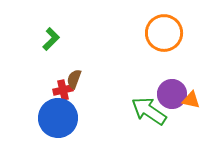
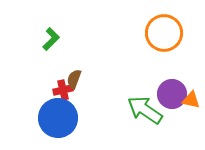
green arrow: moved 4 px left, 1 px up
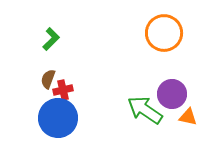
brown semicircle: moved 26 px left
orange triangle: moved 3 px left, 17 px down
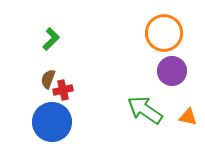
purple circle: moved 23 px up
blue circle: moved 6 px left, 4 px down
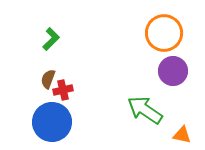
purple circle: moved 1 px right
orange triangle: moved 6 px left, 18 px down
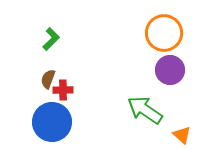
purple circle: moved 3 px left, 1 px up
red cross: rotated 12 degrees clockwise
orange triangle: rotated 30 degrees clockwise
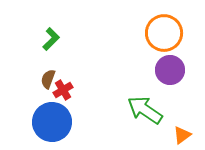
red cross: rotated 30 degrees counterclockwise
orange triangle: rotated 42 degrees clockwise
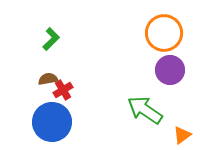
brown semicircle: rotated 60 degrees clockwise
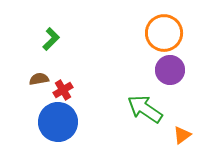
brown semicircle: moved 9 px left
green arrow: moved 1 px up
blue circle: moved 6 px right
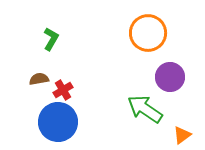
orange circle: moved 16 px left
green L-shape: rotated 15 degrees counterclockwise
purple circle: moved 7 px down
